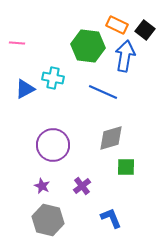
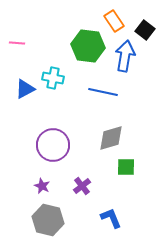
orange rectangle: moved 3 px left, 4 px up; rotated 30 degrees clockwise
blue line: rotated 12 degrees counterclockwise
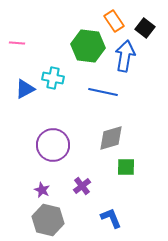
black square: moved 2 px up
purple star: moved 4 px down
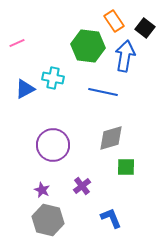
pink line: rotated 28 degrees counterclockwise
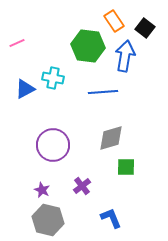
blue line: rotated 16 degrees counterclockwise
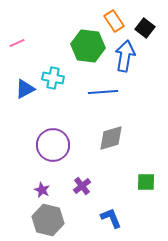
green square: moved 20 px right, 15 px down
